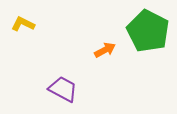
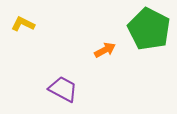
green pentagon: moved 1 px right, 2 px up
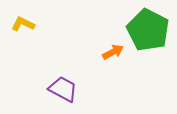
green pentagon: moved 1 px left, 1 px down
orange arrow: moved 8 px right, 2 px down
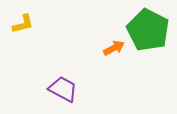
yellow L-shape: rotated 140 degrees clockwise
orange arrow: moved 1 px right, 4 px up
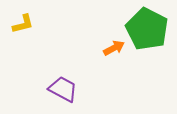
green pentagon: moved 1 px left, 1 px up
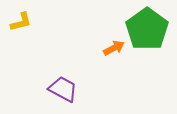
yellow L-shape: moved 2 px left, 2 px up
green pentagon: rotated 9 degrees clockwise
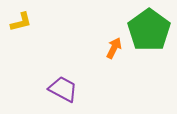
green pentagon: moved 2 px right, 1 px down
orange arrow: rotated 35 degrees counterclockwise
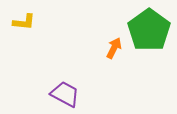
yellow L-shape: moved 3 px right; rotated 20 degrees clockwise
purple trapezoid: moved 2 px right, 5 px down
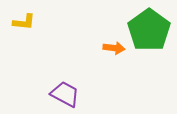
orange arrow: rotated 70 degrees clockwise
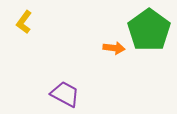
yellow L-shape: rotated 120 degrees clockwise
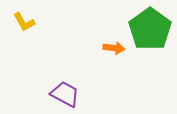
yellow L-shape: rotated 65 degrees counterclockwise
green pentagon: moved 1 px right, 1 px up
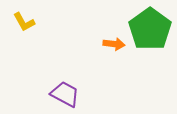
orange arrow: moved 4 px up
